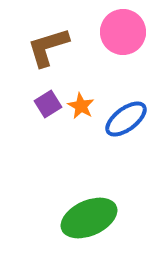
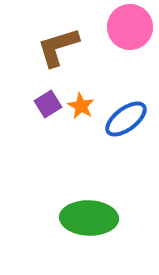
pink circle: moved 7 px right, 5 px up
brown L-shape: moved 10 px right
green ellipse: rotated 26 degrees clockwise
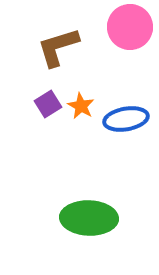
blue ellipse: rotated 27 degrees clockwise
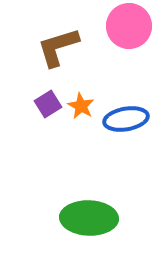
pink circle: moved 1 px left, 1 px up
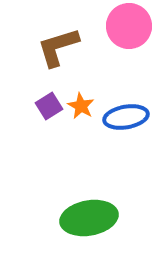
purple square: moved 1 px right, 2 px down
blue ellipse: moved 2 px up
green ellipse: rotated 12 degrees counterclockwise
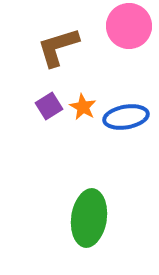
orange star: moved 2 px right, 1 px down
green ellipse: rotated 72 degrees counterclockwise
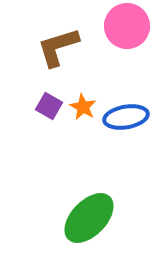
pink circle: moved 2 px left
purple square: rotated 28 degrees counterclockwise
green ellipse: rotated 36 degrees clockwise
